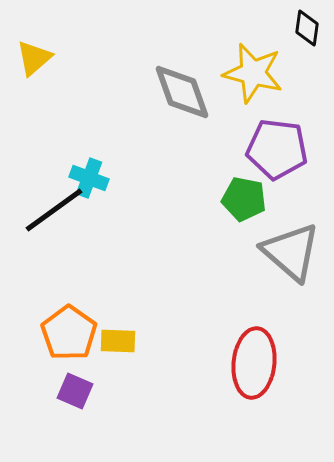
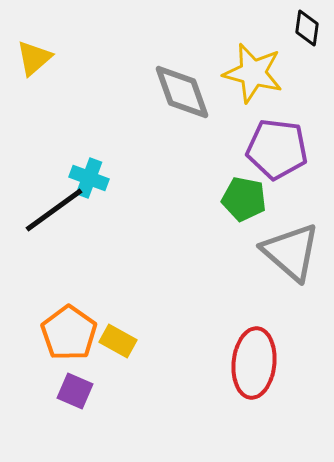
yellow rectangle: rotated 27 degrees clockwise
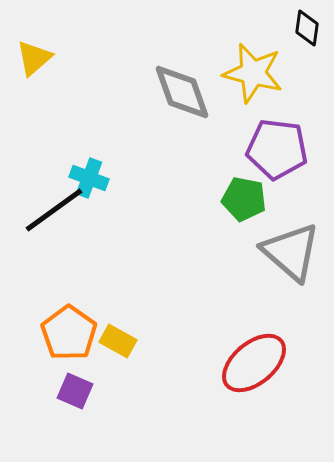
red ellipse: rotated 44 degrees clockwise
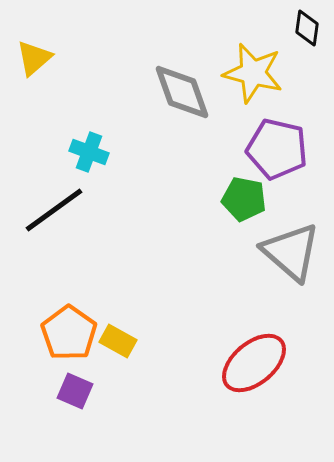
purple pentagon: rotated 6 degrees clockwise
cyan cross: moved 26 px up
